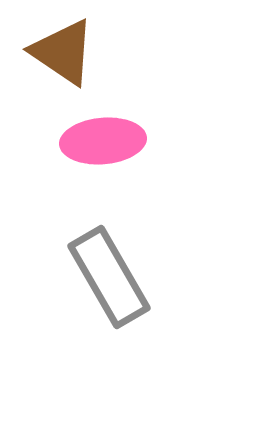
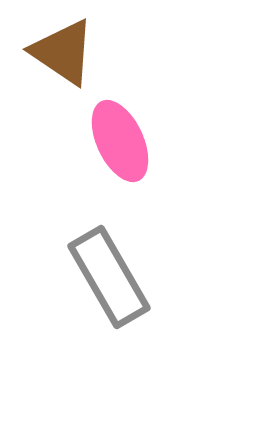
pink ellipse: moved 17 px right; rotated 70 degrees clockwise
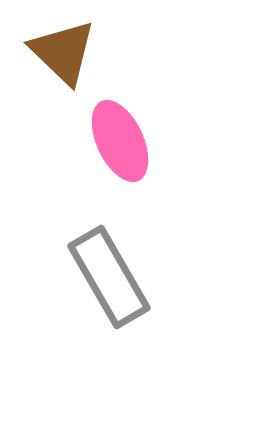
brown triangle: rotated 10 degrees clockwise
